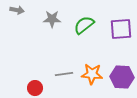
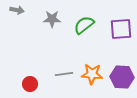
red circle: moved 5 px left, 4 px up
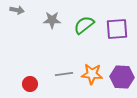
gray star: moved 1 px down
purple square: moved 4 px left
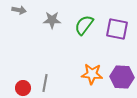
gray arrow: moved 2 px right
green semicircle: rotated 15 degrees counterclockwise
purple square: rotated 15 degrees clockwise
gray line: moved 19 px left, 9 px down; rotated 72 degrees counterclockwise
red circle: moved 7 px left, 4 px down
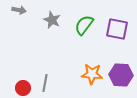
gray star: rotated 24 degrees clockwise
purple hexagon: moved 1 px left, 2 px up
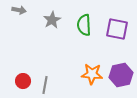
gray star: rotated 18 degrees clockwise
green semicircle: rotated 40 degrees counterclockwise
purple hexagon: rotated 15 degrees counterclockwise
gray line: moved 2 px down
red circle: moved 7 px up
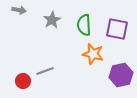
orange star: moved 1 px right, 20 px up; rotated 10 degrees clockwise
gray line: moved 14 px up; rotated 60 degrees clockwise
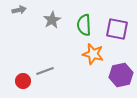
gray arrow: rotated 24 degrees counterclockwise
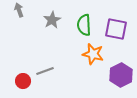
gray arrow: rotated 96 degrees counterclockwise
purple square: moved 1 px left
purple hexagon: rotated 15 degrees counterclockwise
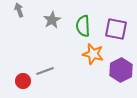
green semicircle: moved 1 px left, 1 px down
purple hexagon: moved 5 px up
